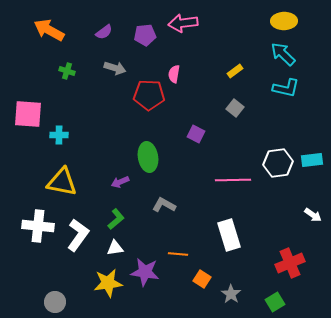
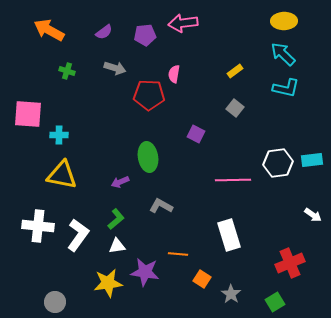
yellow triangle: moved 7 px up
gray L-shape: moved 3 px left, 1 px down
white triangle: moved 2 px right, 2 px up
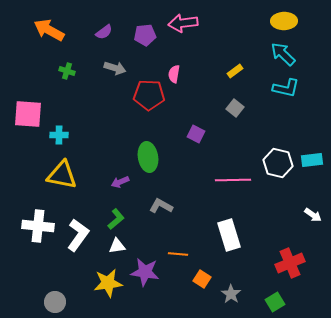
white hexagon: rotated 20 degrees clockwise
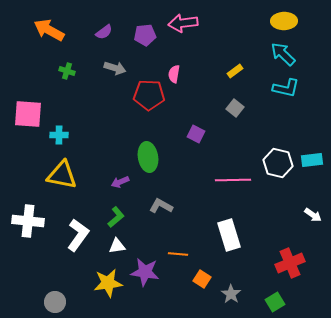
green L-shape: moved 2 px up
white cross: moved 10 px left, 5 px up
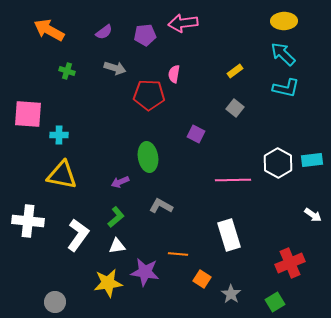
white hexagon: rotated 16 degrees clockwise
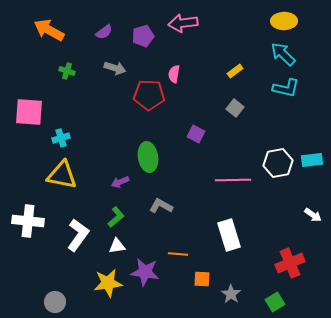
purple pentagon: moved 2 px left, 1 px down; rotated 10 degrees counterclockwise
pink square: moved 1 px right, 2 px up
cyan cross: moved 2 px right, 3 px down; rotated 18 degrees counterclockwise
white hexagon: rotated 20 degrees clockwise
orange square: rotated 30 degrees counterclockwise
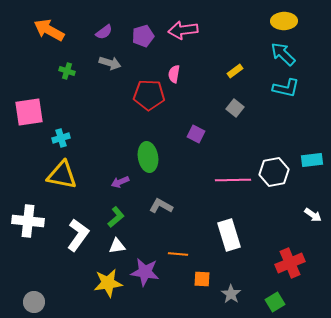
pink arrow: moved 7 px down
gray arrow: moved 5 px left, 5 px up
pink square: rotated 12 degrees counterclockwise
white hexagon: moved 4 px left, 9 px down
gray circle: moved 21 px left
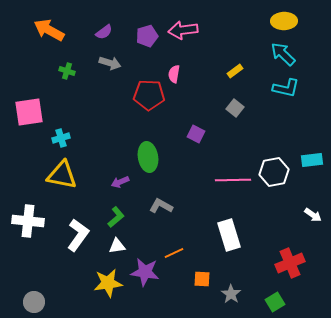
purple pentagon: moved 4 px right
orange line: moved 4 px left, 1 px up; rotated 30 degrees counterclockwise
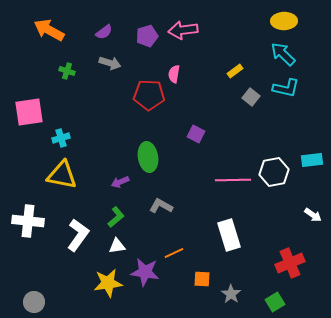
gray square: moved 16 px right, 11 px up
